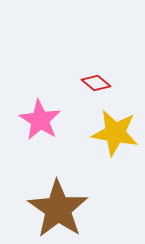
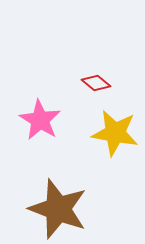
brown star: rotated 14 degrees counterclockwise
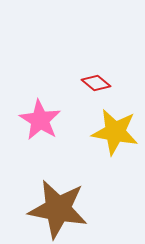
yellow star: moved 1 px up
brown star: rotated 10 degrees counterclockwise
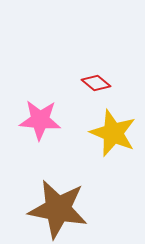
pink star: rotated 27 degrees counterclockwise
yellow star: moved 2 px left, 1 px down; rotated 12 degrees clockwise
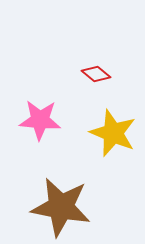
red diamond: moved 9 px up
brown star: moved 3 px right, 2 px up
